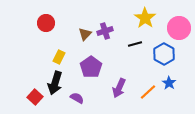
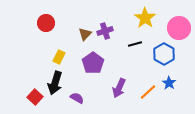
purple pentagon: moved 2 px right, 4 px up
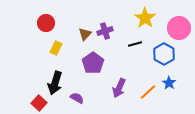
yellow rectangle: moved 3 px left, 9 px up
red square: moved 4 px right, 6 px down
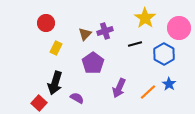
blue star: moved 1 px down
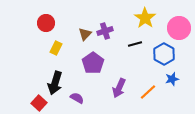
blue star: moved 3 px right, 5 px up; rotated 24 degrees clockwise
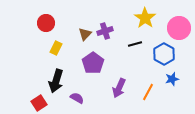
black arrow: moved 1 px right, 2 px up
orange line: rotated 18 degrees counterclockwise
red square: rotated 14 degrees clockwise
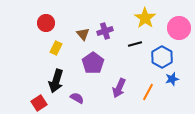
brown triangle: moved 2 px left; rotated 24 degrees counterclockwise
blue hexagon: moved 2 px left, 3 px down
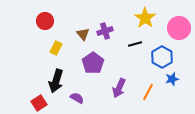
red circle: moved 1 px left, 2 px up
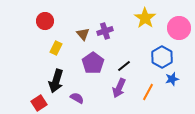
black line: moved 11 px left, 22 px down; rotated 24 degrees counterclockwise
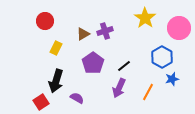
brown triangle: rotated 40 degrees clockwise
red square: moved 2 px right, 1 px up
